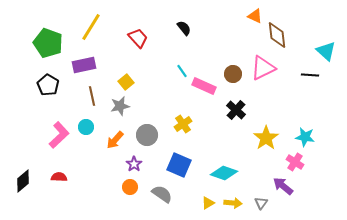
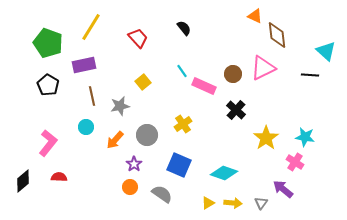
yellow square: moved 17 px right
pink L-shape: moved 11 px left, 8 px down; rotated 8 degrees counterclockwise
purple arrow: moved 3 px down
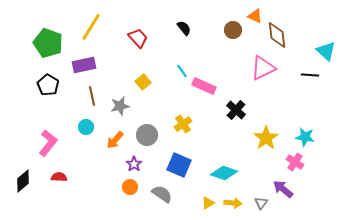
brown circle: moved 44 px up
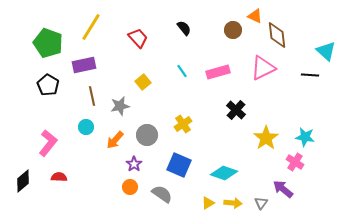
pink rectangle: moved 14 px right, 14 px up; rotated 40 degrees counterclockwise
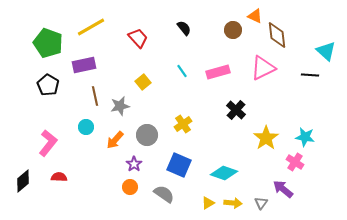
yellow line: rotated 28 degrees clockwise
brown line: moved 3 px right
gray semicircle: moved 2 px right
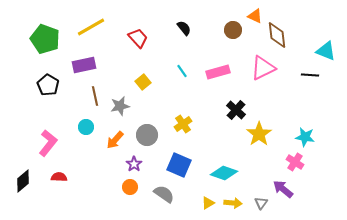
green pentagon: moved 3 px left, 4 px up
cyan triangle: rotated 20 degrees counterclockwise
yellow star: moved 7 px left, 4 px up
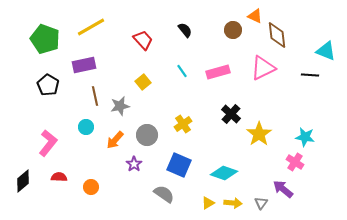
black semicircle: moved 1 px right, 2 px down
red trapezoid: moved 5 px right, 2 px down
black cross: moved 5 px left, 4 px down
orange circle: moved 39 px left
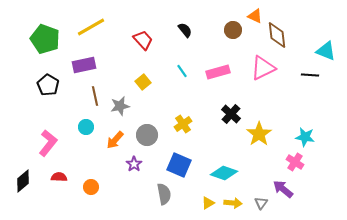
gray semicircle: rotated 45 degrees clockwise
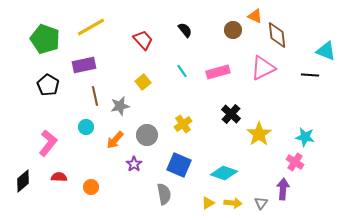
purple arrow: rotated 55 degrees clockwise
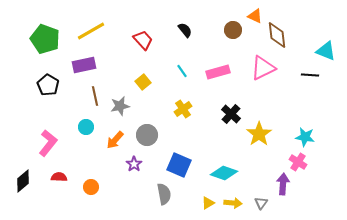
yellow line: moved 4 px down
yellow cross: moved 15 px up
pink cross: moved 3 px right
purple arrow: moved 5 px up
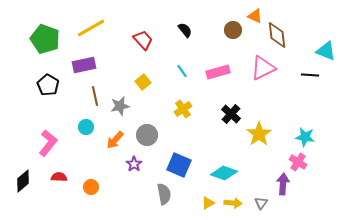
yellow line: moved 3 px up
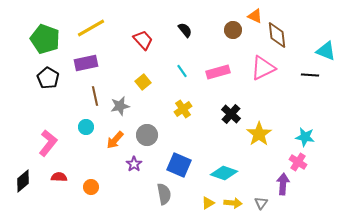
purple rectangle: moved 2 px right, 2 px up
black pentagon: moved 7 px up
